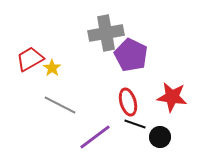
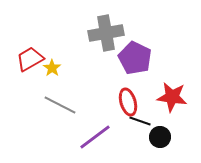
purple pentagon: moved 4 px right, 3 px down
black line: moved 5 px right, 3 px up
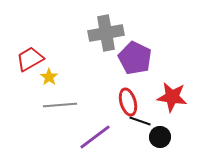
yellow star: moved 3 px left, 9 px down
gray line: rotated 32 degrees counterclockwise
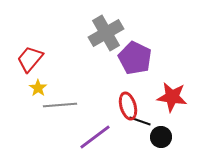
gray cross: rotated 20 degrees counterclockwise
red trapezoid: rotated 20 degrees counterclockwise
yellow star: moved 11 px left, 11 px down
red ellipse: moved 4 px down
black circle: moved 1 px right
